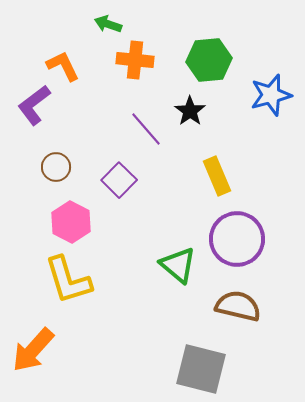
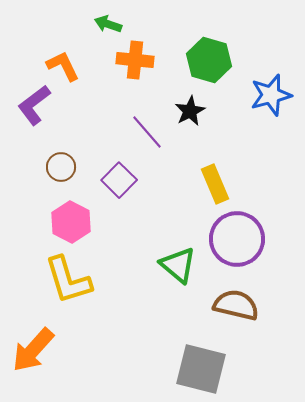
green hexagon: rotated 21 degrees clockwise
black star: rotated 8 degrees clockwise
purple line: moved 1 px right, 3 px down
brown circle: moved 5 px right
yellow rectangle: moved 2 px left, 8 px down
brown semicircle: moved 2 px left, 1 px up
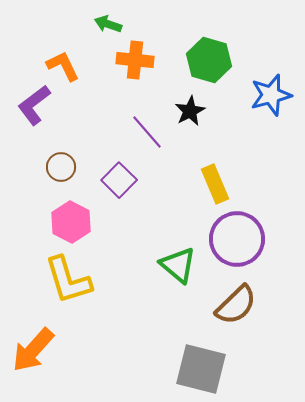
brown semicircle: rotated 123 degrees clockwise
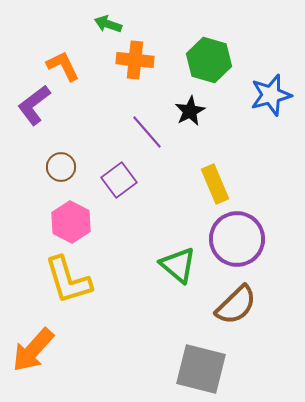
purple square: rotated 8 degrees clockwise
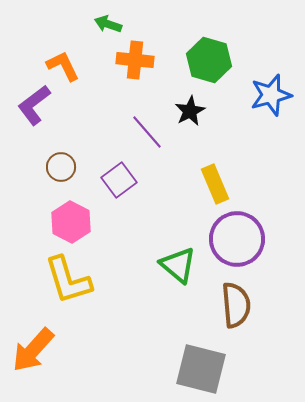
brown semicircle: rotated 51 degrees counterclockwise
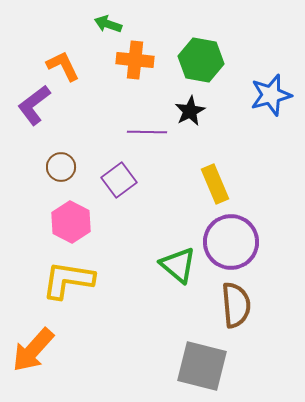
green hexagon: moved 8 px left; rotated 6 degrees counterclockwise
purple line: rotated 48 degrees counterclockwise
purple circle: moved 6 px left, 3 px down
yellow L-shape: rotated 116 degrees clockwise
gray square: moved 1 px right, 3 px up
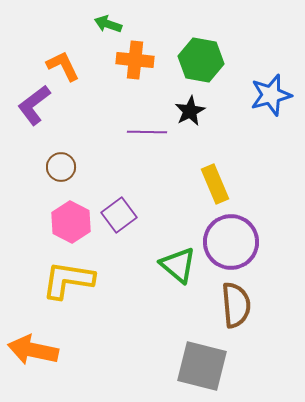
purple square: moved 35 px down
orange arrow: rotated 60 degrees clockwise
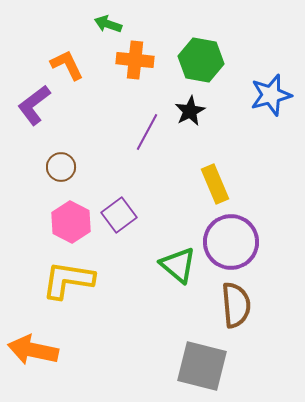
orange L-shape: moved 4 px right, 1 px up
purple line: rotated 63 degrees counterclockwise
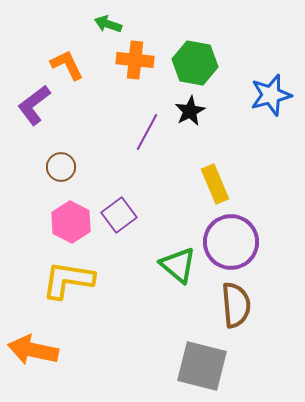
green hexagon: moved 6 px left, 3 px down
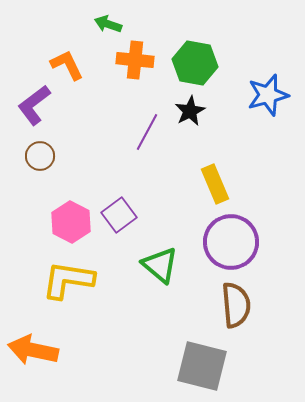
blue star: moved 3 px left
brown circle: moved 21 px left, 11 px up
green triangle: moved 18 px left
